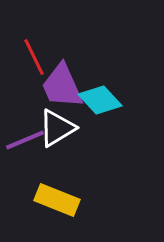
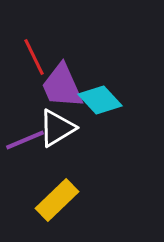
yellow rectangle: rotated 66 degrees counterclockwise
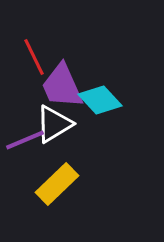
white triangle: moved 3 px left, 4 px up
yellow rectangle: moved 16 px up
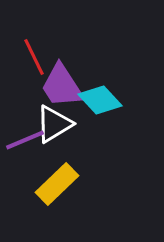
purple trapezoid: rotated 9 degrees counterclockwise
